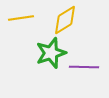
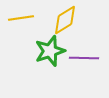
green star: moved 1 px left, 2 px up
purple line: moved 9 px up
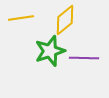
yellow diamond: rotated 8 degrees counterclockwise
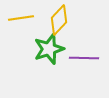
yellow diamond: moved 6 px left; rotated 8 degrees counterclockwise
green star: moved 1 px left, 2 px up
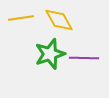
yellow diamond: rotated 72 degrees counterclockwise
green star: moved 1 px right, 5 px down
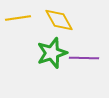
yellow line: moved 3 px left
green star: moved 2 px right, 1 px up
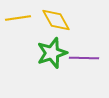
yellow diamond: moved 3 px left
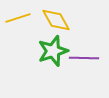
yellow line: rotated 10 degrees counterclockwise
green star: moved 1 px right, 2 px up
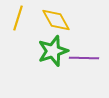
yellow line: rotated 55 degrees counterclockwise
